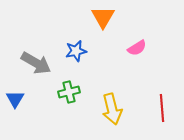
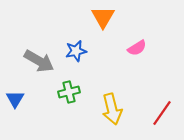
gray arrow: moved 3 px right, 2 px up
red line: moved 5 px down; rotated 40 degrees clockwise
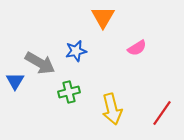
gray arrow: moved 1 px right, 2 px down
blue triangle: moved 18 px up
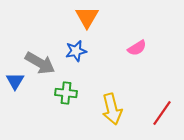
orange triangle: moved 16 px left
green cross: moved 3 px left, 1 px down; rotated 20 degrees clockwise
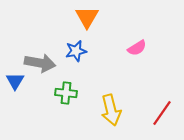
gray arrow: rotated 20 degrees counterclockwise
yellow arrow: moved 1 px left, 1 px down
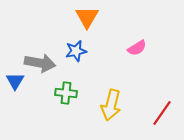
yellow arrow: moved 5 px up; rotated 28 degrees clockwise
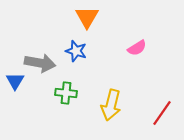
blue star: rotated 30 degrees clockwise
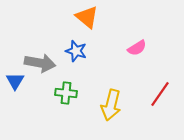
orange triangle: rotated 20 degrees counterclockwise
red line: moved 2 px left, 19 px up
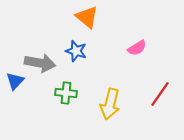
blue triangle: rotated 12 degrees clockwise
yellow arrow: moved 1 px left, 1 px up
